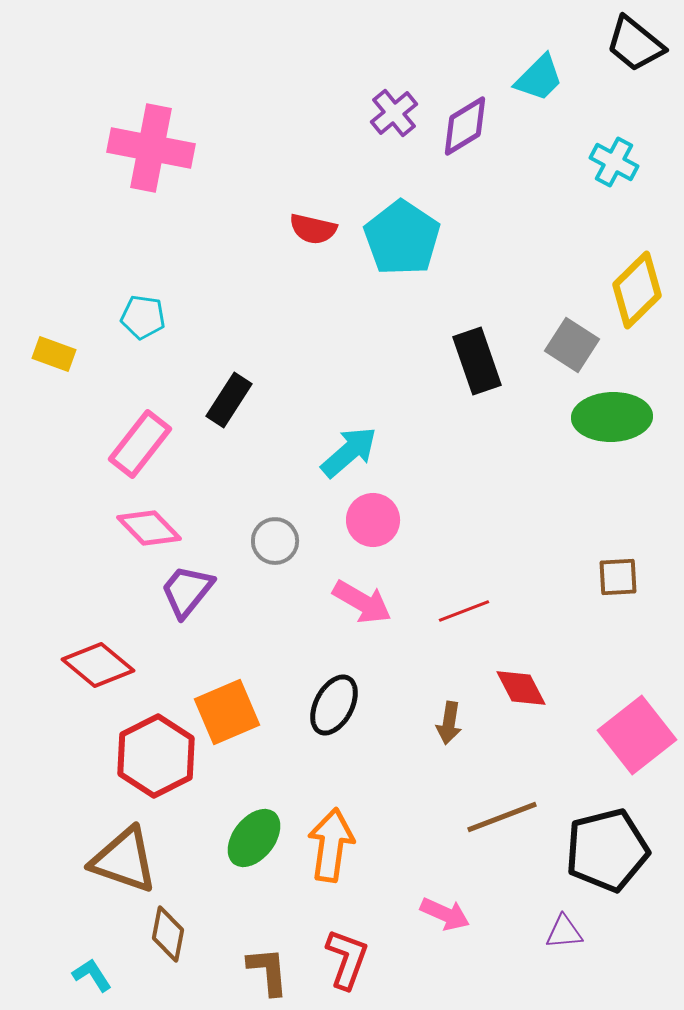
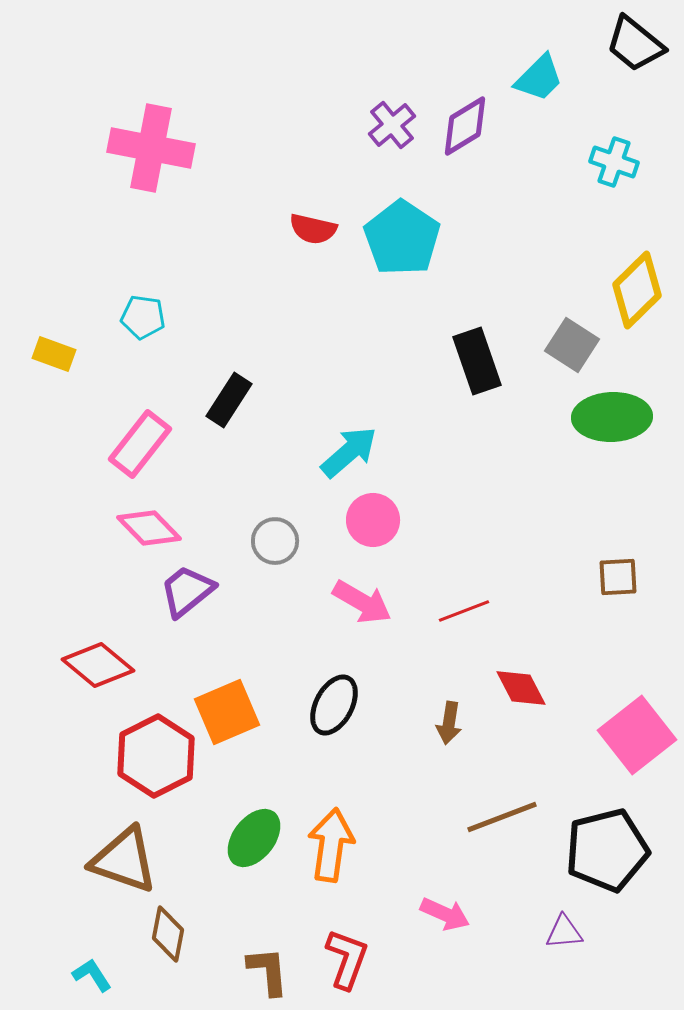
purple cross at (394, 113): moved 2 px left, 12 px down
cyan cross at (614, 162): rotated 9 degrees counterclockwise
purple trapezoid at (187, 591): rotated 12 degrees clockwise
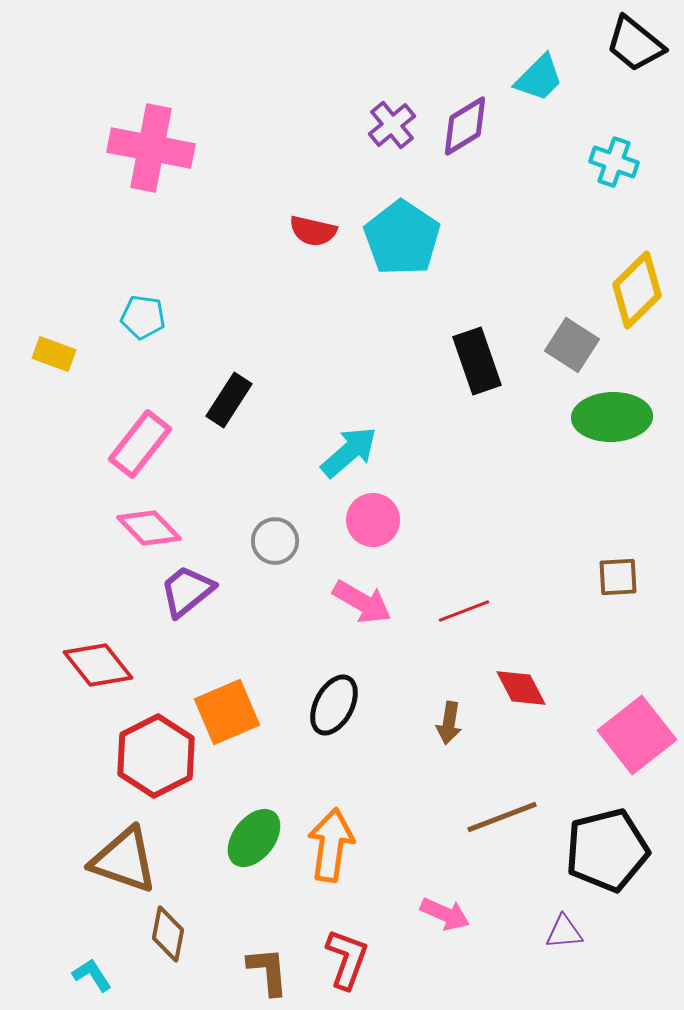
red semicircle at (313, 229): moved 2 px down
red diamond at (98, 665): rotated 12 degrees clockwise
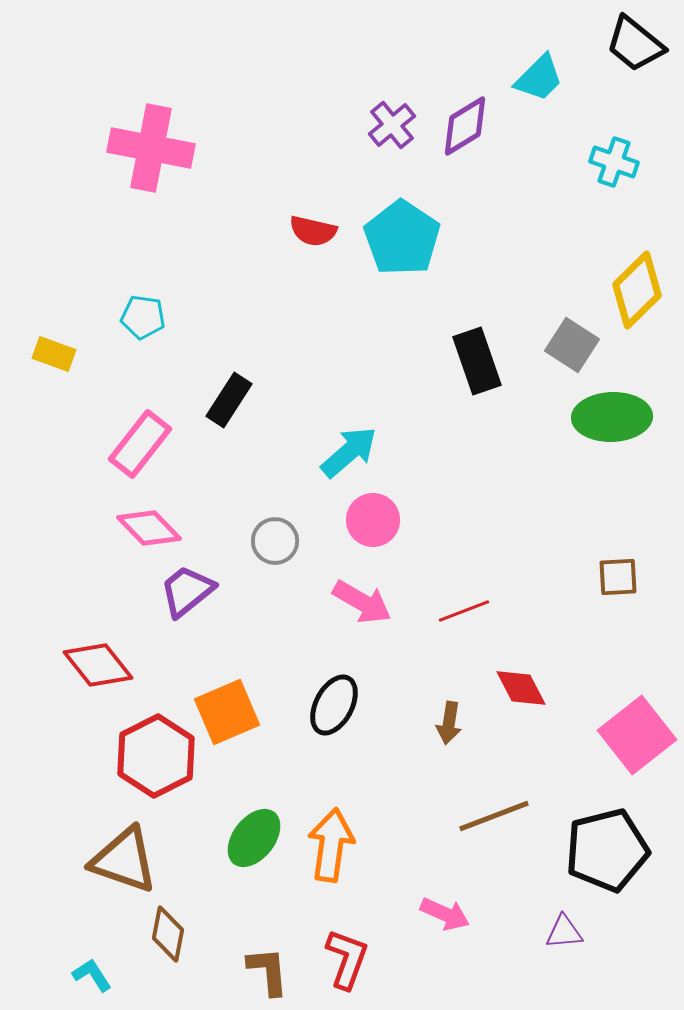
brown line at (502, 817): moved 8 px left, 1 px up
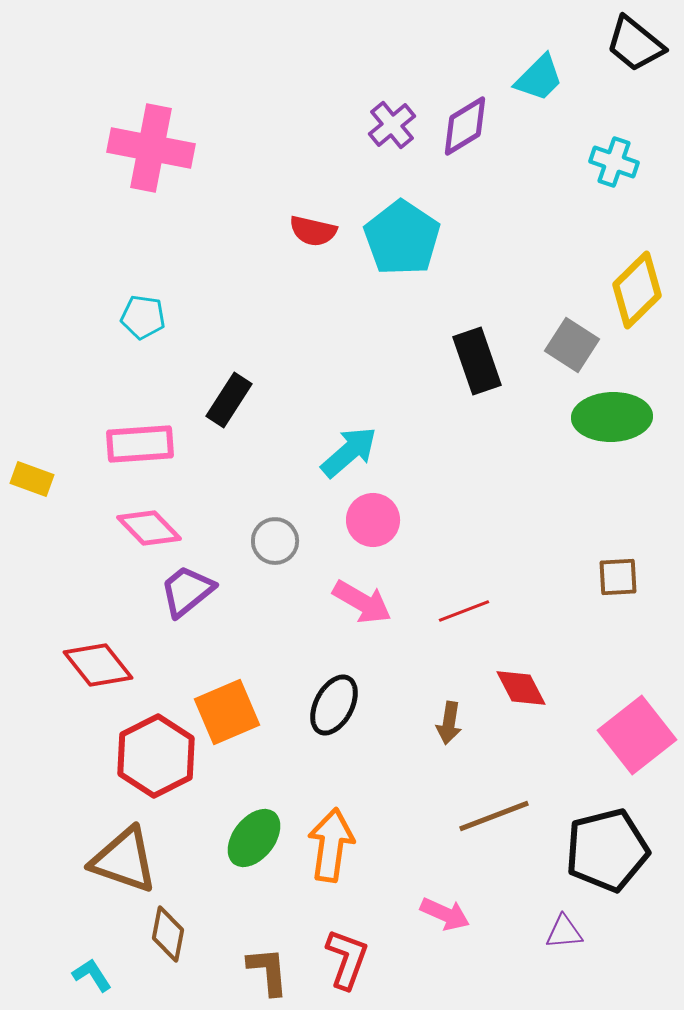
yellow rectangle at (54, 354): moved 22 px left, 125 px down
pink rectangle at (140, 444): rotated 48 degrees clockwise
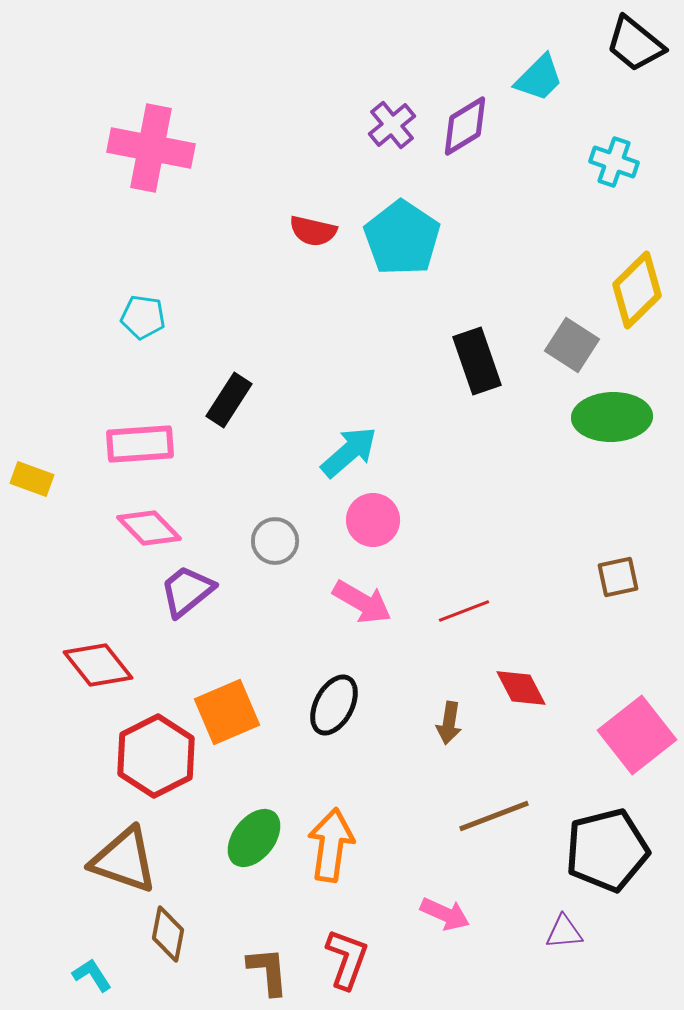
brown square at (618, 577): rotated 9 degrees counterclockwise
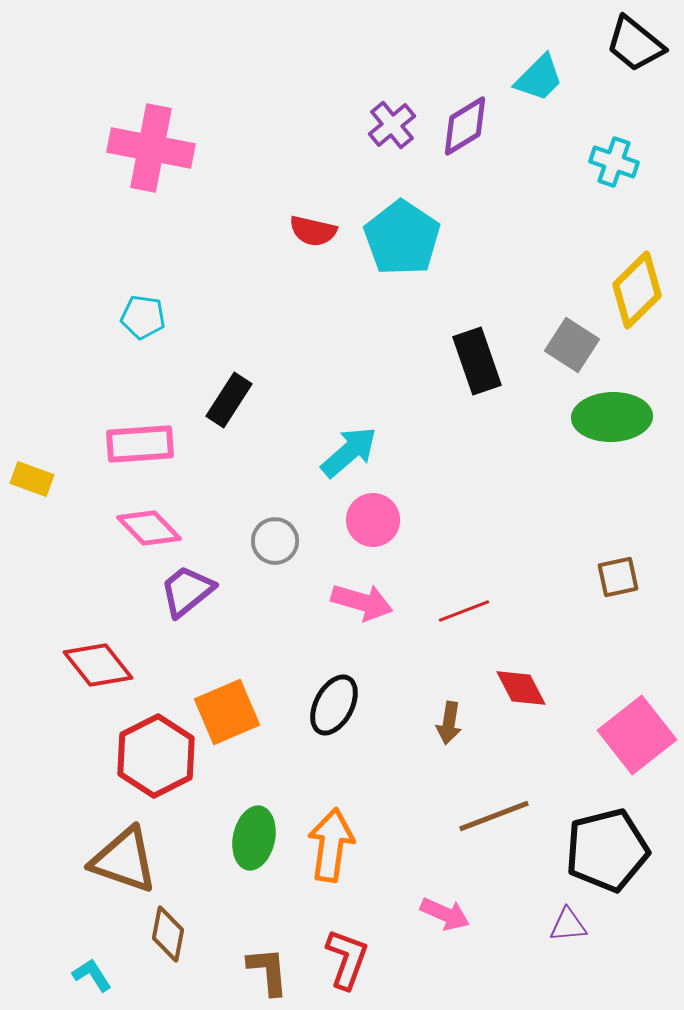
pink arrow at (362, 602): rotated 14 degrees counterclockwise
green ellipse at (254, 838): rotated 26 degrees counterclockwise
purple triangle at (564, 932): moved 4 px right, 7 px up
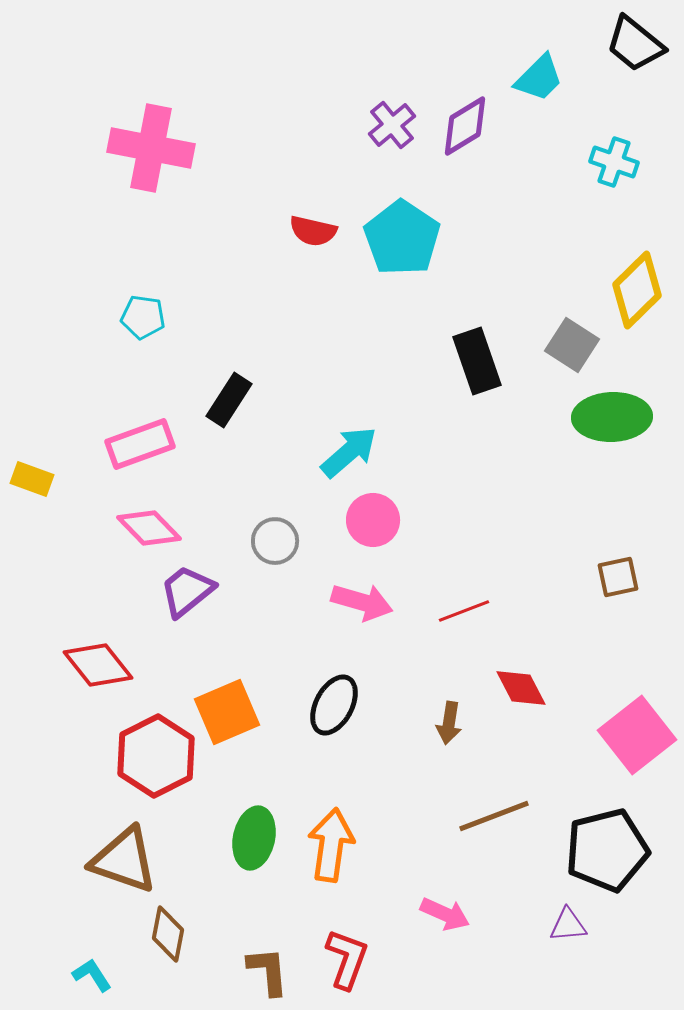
pink rectangle at (140, 444): rotated 16 degrees counterclockwise
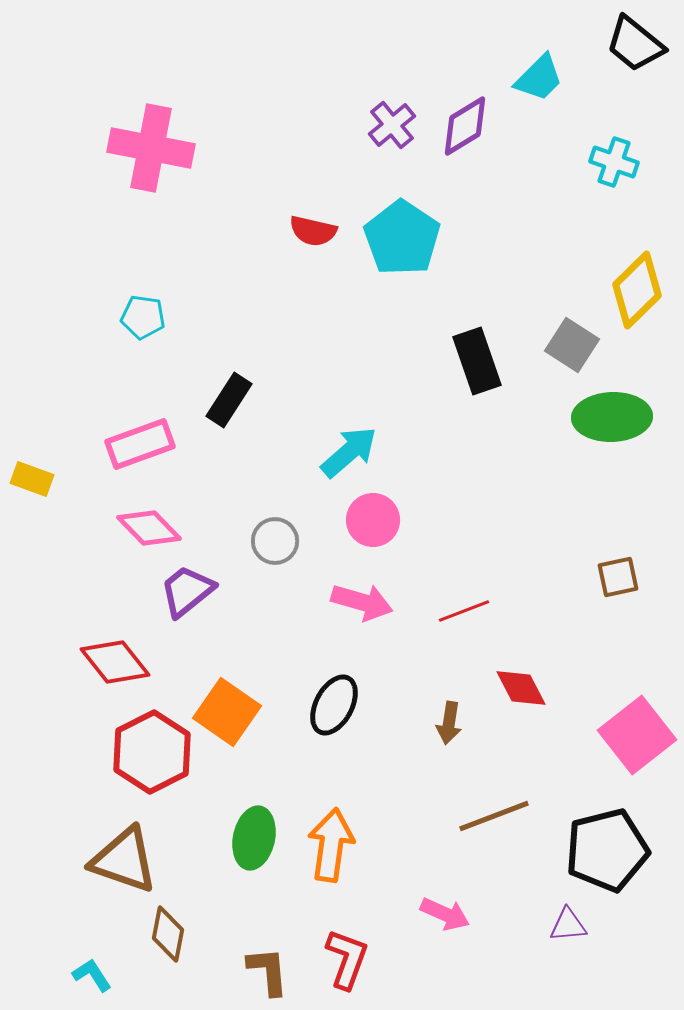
red diamond at (98, 665): moved 17 px right, 3 px up
orange square at (227, 712): rotated 32 degrees counterclockwise
red hexagon at (156, 756): moved 4 px left, 4 px up
